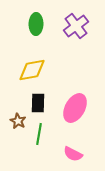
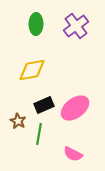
black rectangle: moved 6 px right, 2 px down; rotated 66 degrees clockwise
pink ellipse: rotated 24 degrees clockwise
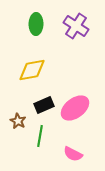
purple cross: rotated 20 degrees counterclockwise
green line: moved 1 px right, 2 px down
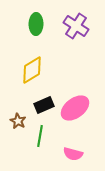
yellow diamond: rotated 20 degrees counterclockwise
pink semicircle: rotated 12 degrees counterclockwise
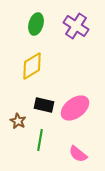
green ellipse: rotated 15 degrees clockwise
yellow diamond: moved 4 px up
black rectangle: rotated 36 degrees clockwise
green line: moved 4 px down
pink semicircle: moved 5 px right; rotated 24 degrees clockwise
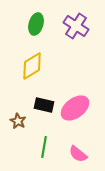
green line: moved 4 px right, 7 px down
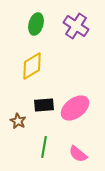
black rectangle: rotated 18 degrees counterclockwise
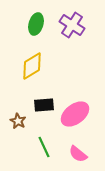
purple cross: moved 4 px left, 1 px up
pink ellipse: moved 6 px down
green line: rotated 35 degrees counterclockwise
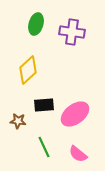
purple cross: moved 7 px down; rotated 25 degrees counterclockwise
yellow diamond: moved 4 px left, 4 px down; rotated 12 degrees counterclockwise
brown star: rotated 21 degrees counterclockwise
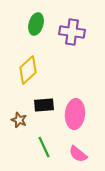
pink ellipse: rotated 48 degrees counterclockwise
brown star: moved 1 px right, 1 px up; rotated 14 degrees clockwise
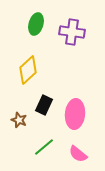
black rectangle: rotated 60 degrees counterclockwise
green line: rotated 75 degrees clockwise
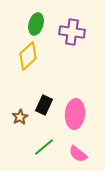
yellow diamond: moved 14 px up
brown star: moved 1 px right, 3 px up; rotated 21 degrees clockwise
